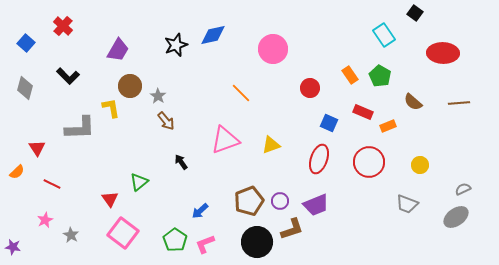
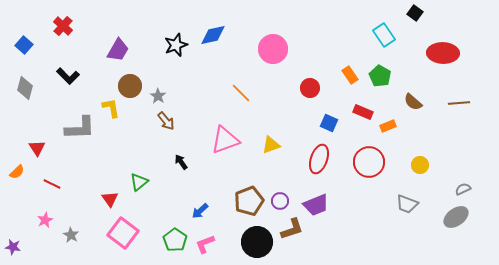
blue square at (26, 43): moved 2 px left, 2 px down
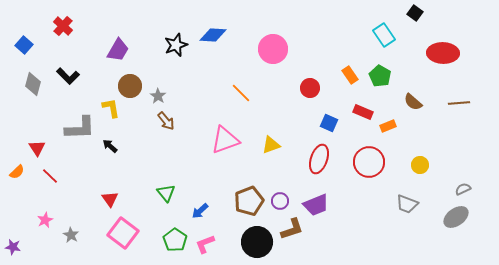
blue diamond at (213, 35): rotated 16 degrees clockwise
gray diamond at (25, 88): moved 8 px right, 4 px up
black arrow at (181, 162): moved 71 px left, 16 px up; rotated 14 degrees counterclockwise
green triangle at (139, 182): moved 27 px right, 11 px down; rotated 30 degrees counterclockwise
red line at (52, 184): moved 2 px left, 8 px up; rotated 18 degrees clockwise
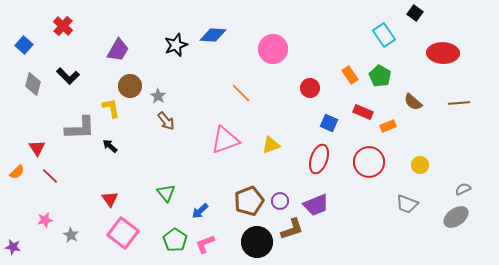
pink star at (45, 220): rotated 14 degrees clockwise
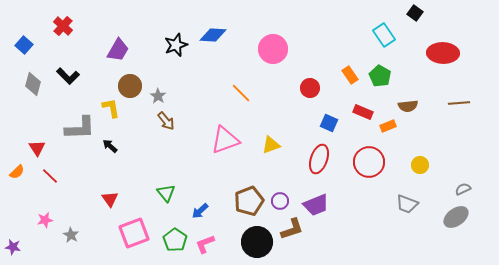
brown semicircle at (413, 102): moved 5 px left, 4 px down; rotated 48 degrees counterclockwise
pink square at (123, 233): moved 11 px right; rotated 32 degrees clockwise
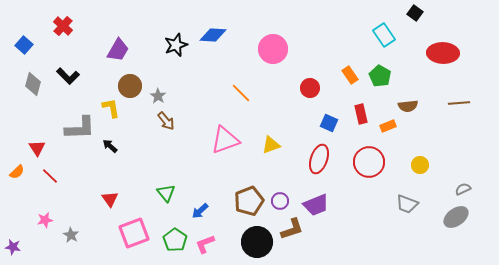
red rectangle at (363, 112): moved 2 px left, 2 px down; rotated 54 degrees clockwise
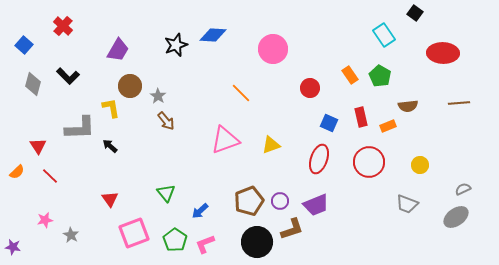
red rectangle at (361, 114): moved 3 px down
red triangle at (37, 148): moved 1 px right, 2 px up
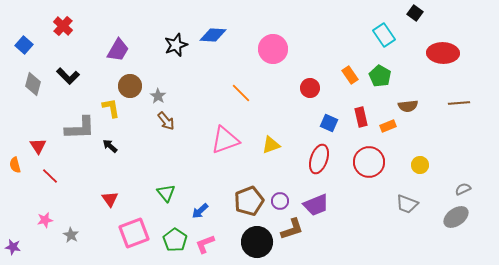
orange semicircle at (17, 172): moved 2 px left, 7 px up; rotated 119 degrees clockwise
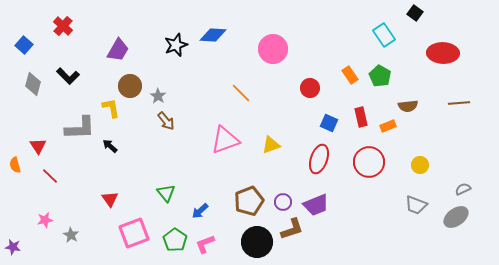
purple circle at (280, 201): moved 3 px right, 1 px down
gray trapezoid at (407, 204): moved 9 px right, 1 px down
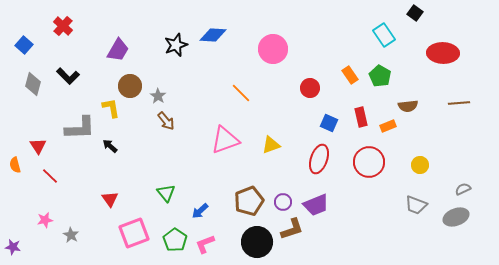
gray ellipse at (456, 217): rotated 15 degrees clockwise
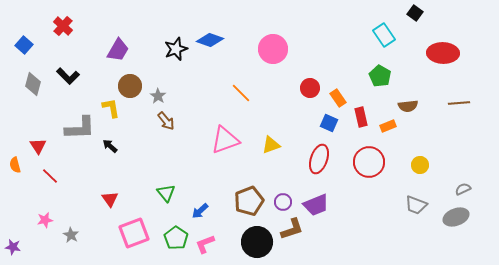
blue diamond at (213, 35): moved 3 px left, 5 px down; rotated 16 degrees clockwise
black star at (176, 45): moved 4 px down
orange rectangle at (350, 75): moved 12 px left, 23 px down
green pentagon at (175, 240): moved 1 px right, 2 px up
